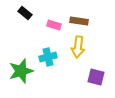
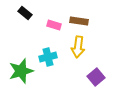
purple square: rotated 36 degrees clockwise
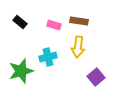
black rectangle: moved 5 px left, 9 px down
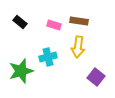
purple square: rotated 12 degrees counterclockwise
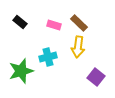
brown rectangle: moved 2 px down; rotated 36 degrees clockwise
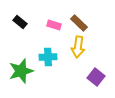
cyan cross: rotated 12 degrees clockwise
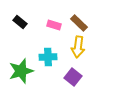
purple square: moved 23 px left
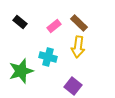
pink rectangle: moved 1 px down; rotated 56 degrees counterclockwise
cyan cross: rotated 18 degrees clockwise
purple square: moved 9 px down
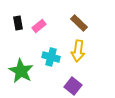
black rectangle: moved 2 px left, 1 px down; rotated 40 degrees clockwise
pink rectangle: moved 15 px left
yellow arrow: moved 4 px down
cyan cross: moved 3 px right
green star: rotated 25 degrees counterclockwise
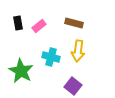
brown rectangle: moved 5 px left; rotated 30 degrees counterclockwise
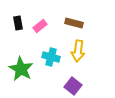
pink rectangle: moved 1 px right
green star: moved 2 px up
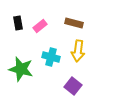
green star: rotated 15 degrees counterclockwise
